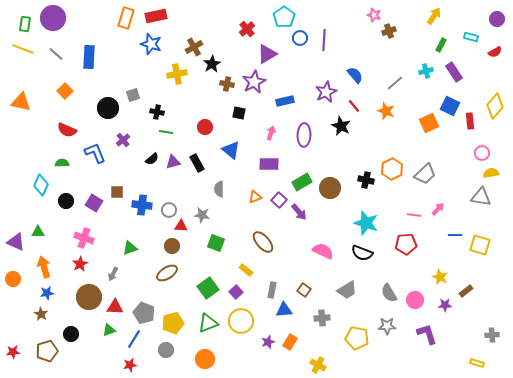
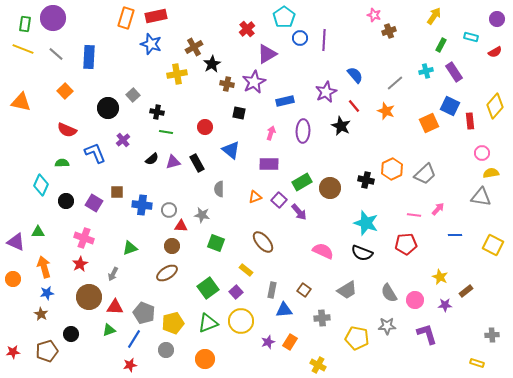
gray square at (133, 95): rotated 24 degrees counterclockwise
purple ellipse at (304, 135): moved 1 px left, 4 px up
yellow square at (480, 245): moved 13 px right; rotated 10 degrees clockwise
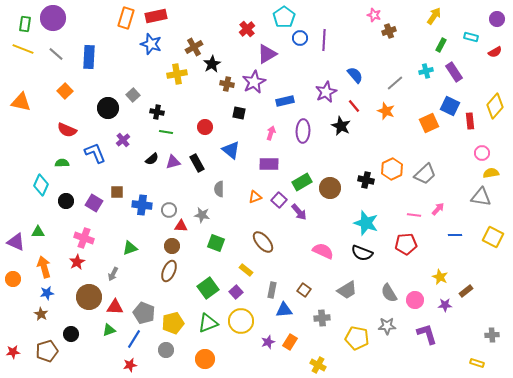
yellow square at (493, 245): moved 8 px up
red star at (80, 264): moved 3 px left, 2 px up
brown ellipse at (167, 273): moved 2 px right, 2 px up; rotated 35 degrees counterclockwise
